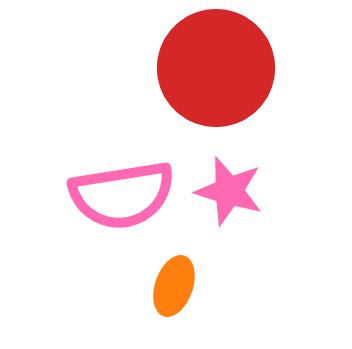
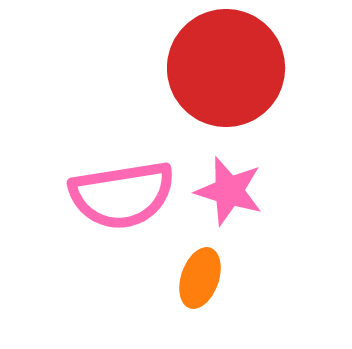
red circle: moved 10 px right
orange ellipse: moved 26 px right, 8 px up
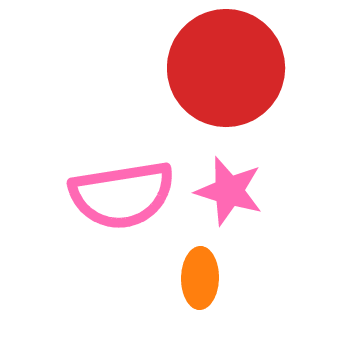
orange ellipse: rotated 18 degrees counterclockwise
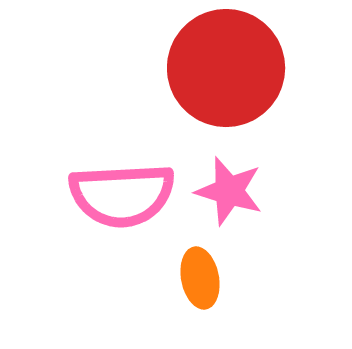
pink semicircle: rotated 6 degrees clockwise
orange ellipse: rotated 12 degrees counterclockwise
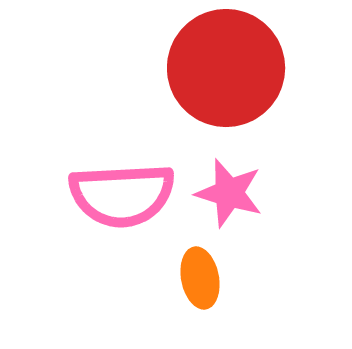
pink star: moved 2 px down
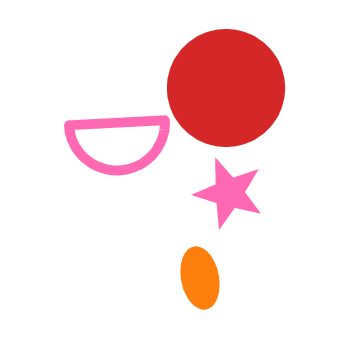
red circle: moved 20 px down
pink semicircle: moved 4 px left, 52 px up
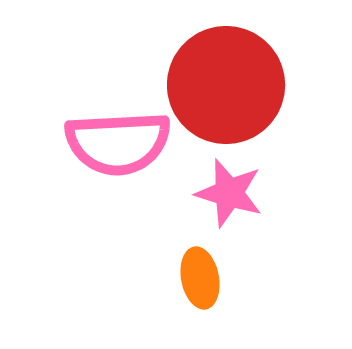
red circle: moved 3 px up
